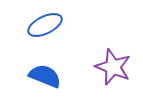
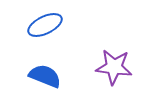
purple star: moved 1 px right; rotated 15 degrees counterclockwise
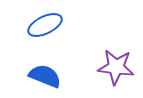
purple star: moved 2 px right
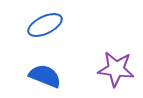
purple star: moved 2 px down
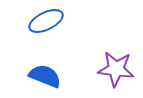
blue ellipse: moved 1 px right, 4 px up
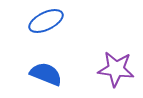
blue semicircle: moved 1 px right, 2 px up
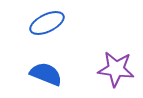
blue ellipse: moved 1 px right, 2 px down
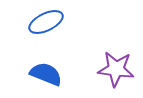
blue ellipse: moved 1 px left, 1 px up
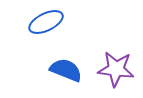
blue semicircle: moved 20 px right, 4 px up
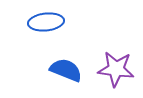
blue ellipse: rotated 20 degrees clockwise
